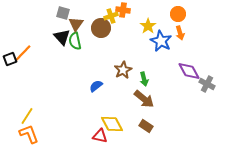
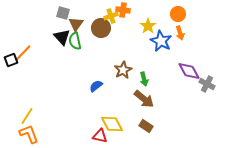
black square: moved 1 px right, 1 px down
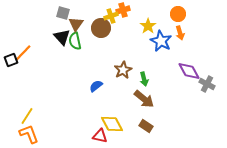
orange cross: rotated 24 degrees counterclockwise
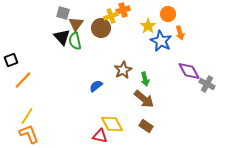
orange circle: moved 10 px left
orange line: moved 27 px down
green arrow: moved 1 px right
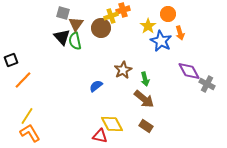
orange L-shape: moved 1 px right, 1 px up; rotated 10 degrees counterclockwise
